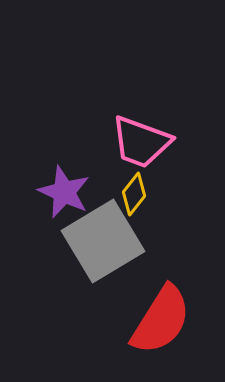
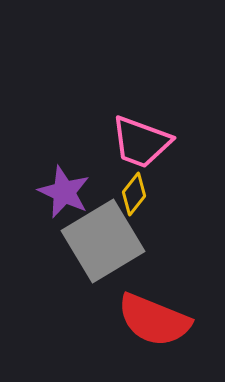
red semicircle: moved 7 px left; rotated 80 degrees clockwise
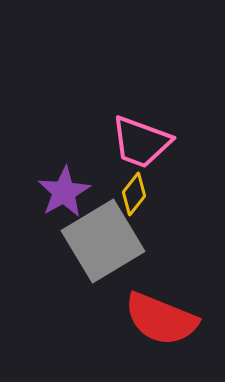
purple star: rotated 18 degrees clockwise
red semicircle: moved 7 px right, 1 px up
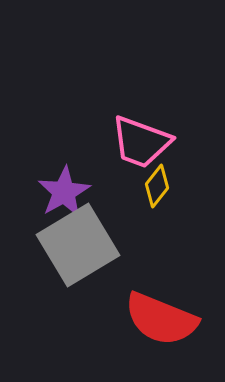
yellow diamond: moved 23 px right, 8 px up
gray square: moved 25 px left, 4 px down
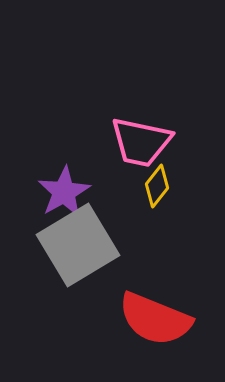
pink trapezoid: rotated 8 degrees counterclockwise
red semicircle: moved 6 px left
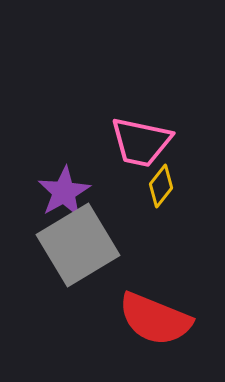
yellow diamond: moved 4 px right
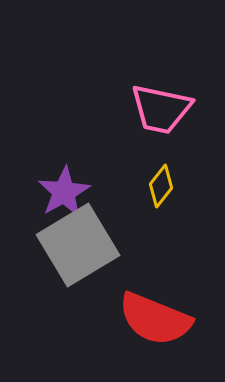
pink trapezoid: moved 20 px right, 33 px up
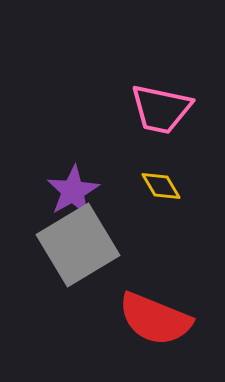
yellow diamond: rotated 69 degrees counterclockwise
purple star: moved 9 px right, 1 px up
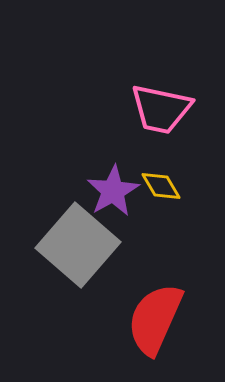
purple star: moved 40 px right
gray square: rotated 18 degrees counterclockwise
red semicircle: rotated 92 degrees clockwise
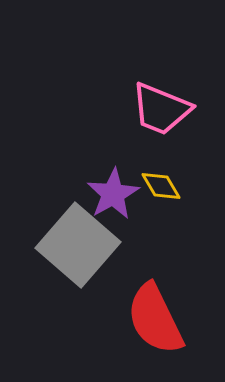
pink trapezoid: rotated 10 degrees clockwise
purple star: moved 3 px down
red semicircle: rotated 50 degrees counterclockwise
